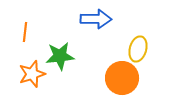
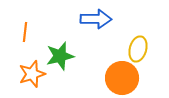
green star: rotated 8 degrees counterclockwise
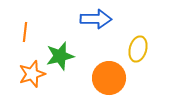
orange circle: moved 13 px left
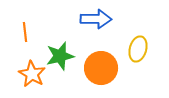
orange line: rotated 12 degrees counterclockwise
orange star: rotated 24 degrees counterclockwise
orange circle: moved 8 px left, 10 px up
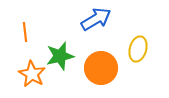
blue arrow: rotated 32 degrees counterclockwise
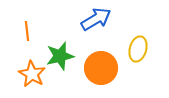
orange line: moved 2 px right, 1 px up
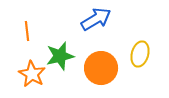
yellow ellipse: moved 2 px right, 5 px down
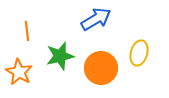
yellow ellipse: moved 1 px left, 1 px up
orange star: moved 13 px left, 2 px up
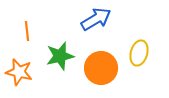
orange star: rotated 16 degrees counterclockwise
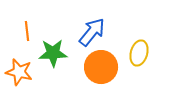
blue arrow: moved 4 px left, 13 px down; rotated 20 degrees counterclockwise
green star: moved 7 px left, 3 px up; rotated 12 degrees clockwise
orange circle: moved 1 px up
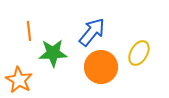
orange line: moved 2 px right
yellow ellipse: rotated 15 degrees clockwise
orange star: moved 8 px down; rotated 16 degrees clockwise
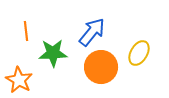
orange line: moved 3 px left
